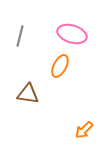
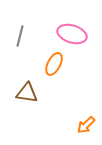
orange ellipse: moved 6 px left, 2 px up
brown triangle: moved 1 px left, 1 px up
orange arrow: moved 2 px right, 5 px up
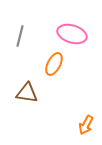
orange arrow: rotated 18 degrees counterclockwise
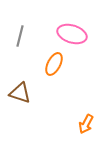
brown triangle: moved 7 px left; rotated 10 degrees clockwise
orange arrow: moved 1 px up
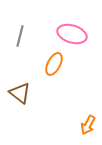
brown triangle: rotated 20 degrees clockwise
orange arrow: moved 2 px right, 1 px down
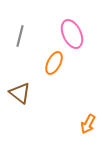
pink ellipse: rotated 48 degrees clockwise
orange ellipse: moved 1 px up
orange arrow: moved 1 px up
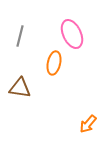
orange ellipse: rotated 15 degrees counterclockwise
brown triangle: moved 5 px up; rotated 30 degrees counterclockwise
orange arrow: rotated 12 degrees clockwise
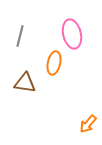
pink ellipse: rotated 12 degrees clockwise
brown triangle: moved 5 px right, 5 px up
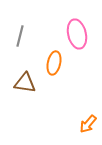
pink ellipse: moved 5 px right
